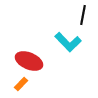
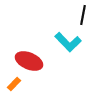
orange rectangle: moved 7 px left
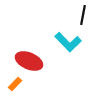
orange rectangle: moved 1 px right
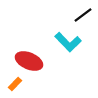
black line: rotated 42 degrees clockwise
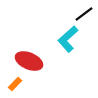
black line: moved 1 px right, 1 px up
cyan L-shape: moved 3 px up; rotated 92 degrees clockwise
